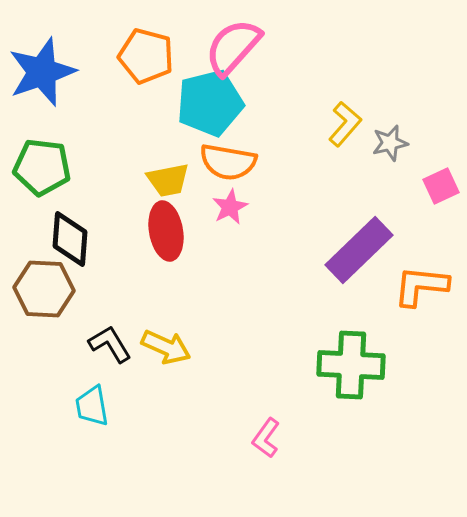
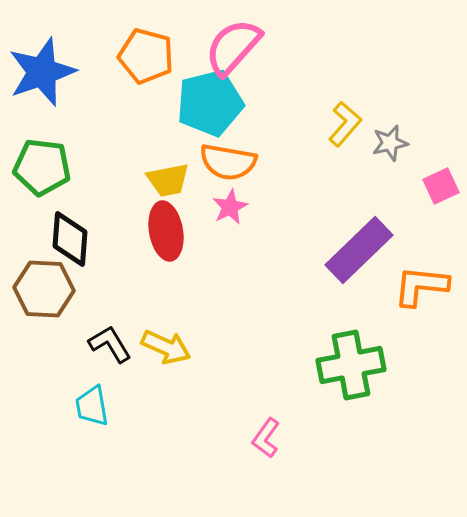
green cross: rotated 14 degrees counterclockwise
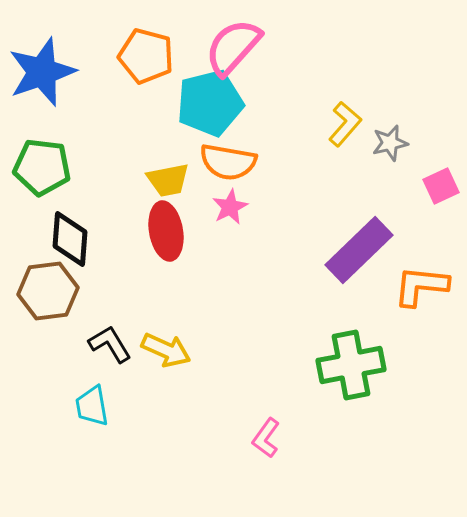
brown hexagon: moved 4 px right, 2 px down; rotated 10 degrees counterclockwise
yellow arrow: moved 3 px down
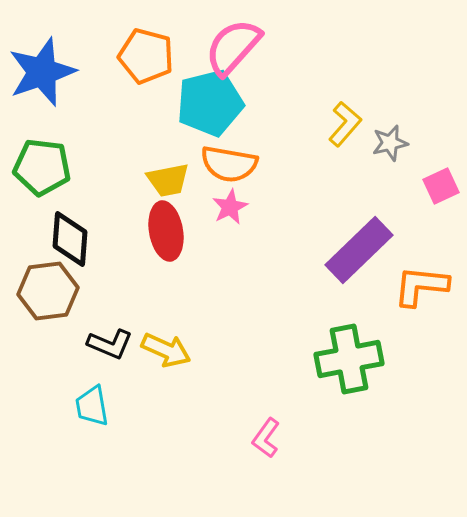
orange semicircle: moved 1 px right, 2 px down
black L-shape: rotated 144 degrees clockwise
green cross: moved 2 px left, 6 px up
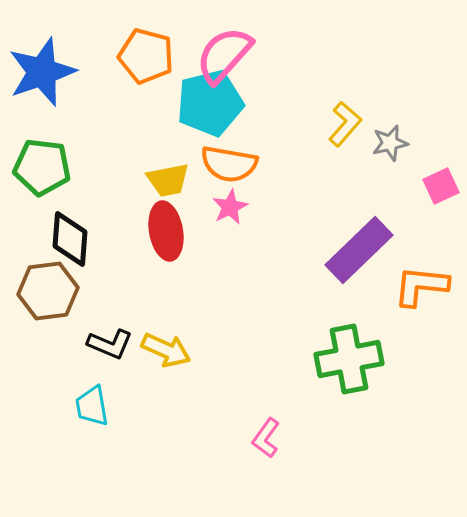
pink semicircle: moved 9 px left, 8 px down
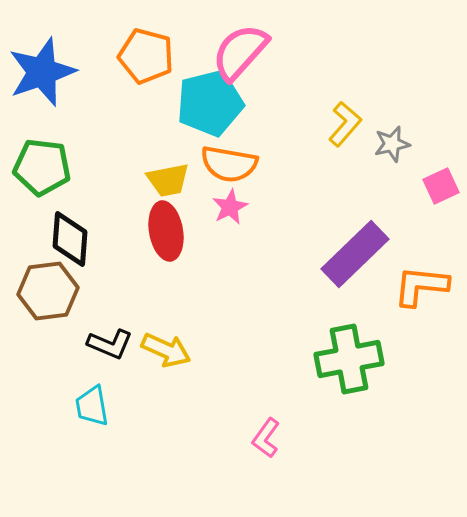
pink semicircle: moved 16 px right, 3 px up
gray star: moved 2 px right, 1 px down
purple rectangle: moved 4 px left, 4 px down
